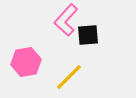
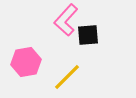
yellow line: moved 2 px left
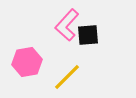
pink L-shape: moved 1 px right, 5 px down
pink hexagon: moved 1 px right
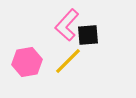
yellow line: moved 1 px right, 16 px up
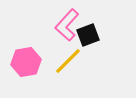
black square: rotated 15 degrees counterclockwise
pink hexagon: moved 1 px left
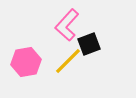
black square: moved 1 px right, 9 px down
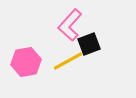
pink L-shape: moved 3 px right
yellow line: rotated 16 degrees clockwise
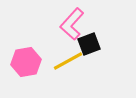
pink L-shape: moved 2 px right, 1 px up
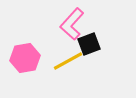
pink hexagon: moved 1 px left, 4 px up
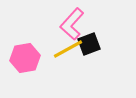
yellow line: moved 12 px up
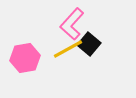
black square: rotated 30 degrees counterclockwise
